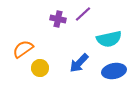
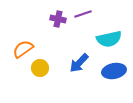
purple line: rotated 24 degrees clockwise
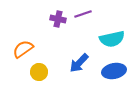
cyan semicircle: moved 3 px right
yellow circle: moved 1 px left, 4 px down
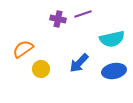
yellow circle: moved 2 px right, 3 px up
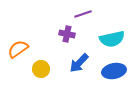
purple cross: moved 9 px right, 15 px down
orange semicircle: moved 5 px left
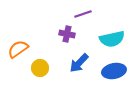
yellow circle: moved 1 px left, 1 px up
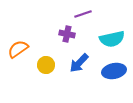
yellow circle: moved 6 px right, 3 px up
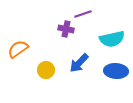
purple cross: moved 1 px left, 5 px up
yellow circle: moved 5 px down
blue ellipse: moved 2 px right; rotated 15 degrees clockwise
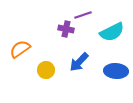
purple line: moved 1 px down
cyan semicircle: moved 7 px up; rotated 15 degrees counterclockwise
orange semicircle: moved 2 px right
blue arrow: moved 1 px up
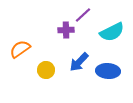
purple line: rotated 24 degrees counterclockwise
purple cross: moved 1 px down; rotated 14 degrees counterclockwise
blue ellipse: moved 8 px left
